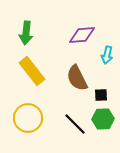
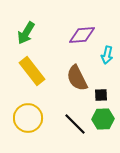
green arrow: rotated 25 degrees clockwise
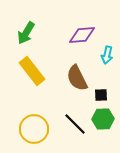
yellow circle: moved 6 px right, 11 px down
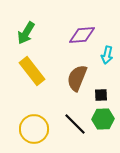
brown semicircle: rotated 48 degrees clockwise
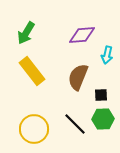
brown semicircle: moved 1 px right, 1 px up
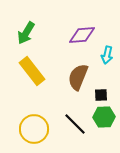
green hexagon: moved 1 px right, 2 px up
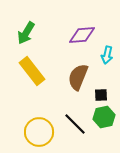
green hexagon: rotated 10 degrees counterclockwise
yellow circle: moved 5 px right, 3 px down
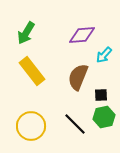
cyan arrow: moved 3 px left; rotated 30 degrees clockwise
yellow circle: moved 8 px left, 6 px up
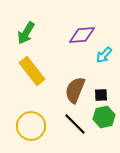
brown semicircle: moved 3 px left, 13 px down
